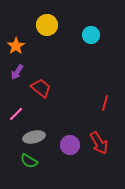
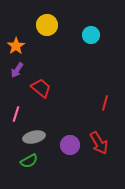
purple arrow: moved 2 px up
pink line: rotated 28 degrees counterclockwise
green semicircle: rotated 60 degrees counterclockwise
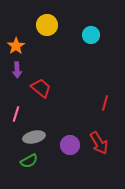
purple arrow: rotated 35 degrees counterclockwise
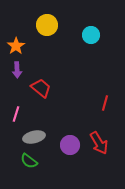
green semicircle: rotated 66 degrees clockwise
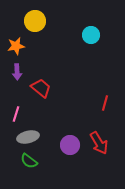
yellow circle: moved 12 px left, 4 px up
orange star: rotated 24 degrees clockwise
purple arrow: moved 2 px down
gray ellipse: moved 6 px left
